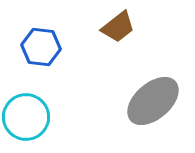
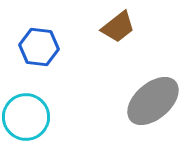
blue hexagon: moved 2 px left
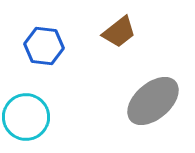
brown trapezoid: moved 1 px right, 5 px down
blue hexagon: moved 5 px right, 1 px up
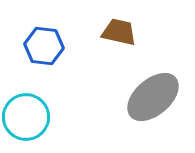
brown trapezoid: rotated 129 degrees counterclockwise
gray ellipse: moved 4 px up
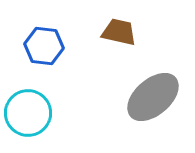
cyan circle: moved 2 px right, 4 px up
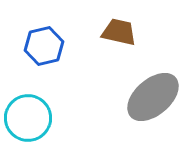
blue hexagon: rotated 21 degrees counterclockwise
cyan circle: moved 5 px down
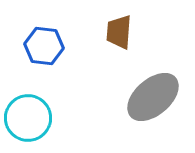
brown trapezoid: rotated 99 degrees counterclockwise
blue hexagon: rotated 21 degrees clockwise
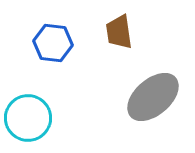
brown trapezoid: rotated 12 degrees counterclockwise
blue hexagon: moved 9 px right, 3 px up
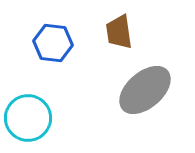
gray ellipse: moved 8 px left, 7 px up
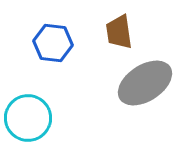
gray ellipse: moved 7 px up; rotated 8 degrees clockwise
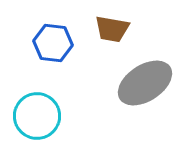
brown trapezoid: moved 7 px left, 3 px up; rotated 72 degrees counterclockwise
cyan circle: moved 9 px right, 2 px up
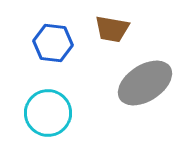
cyan circle: moved 11 px right, 3 px up
